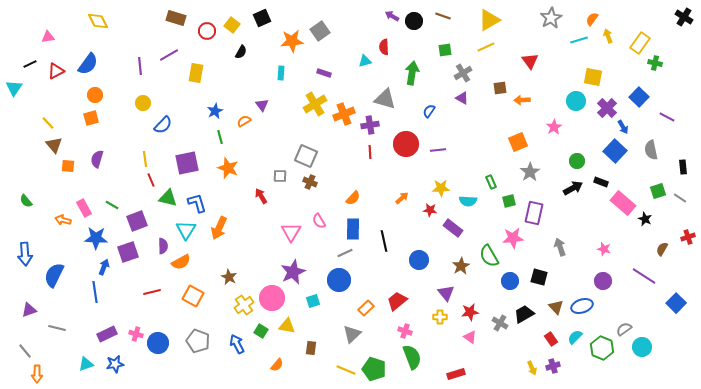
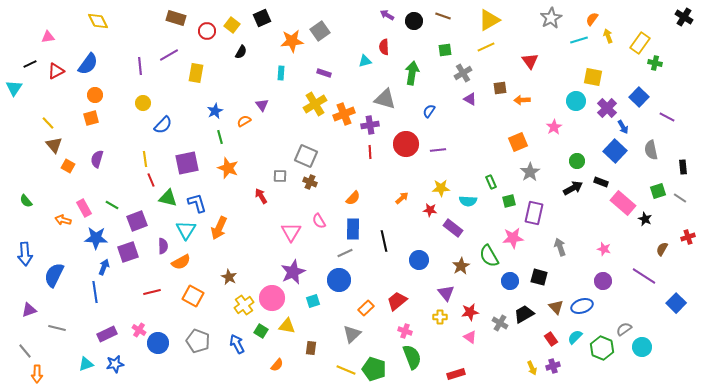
purple arrow at (392, 16): moved 5 px left, 1 px up
purple triangle at (462, 98): moved 8 px right, 1 px down
orange square at (68, 166): rotated 24 degrees clockwise
pink cross at (136, 334): moved 3 px right, 4 px up; rotated 16 degrees clockwise
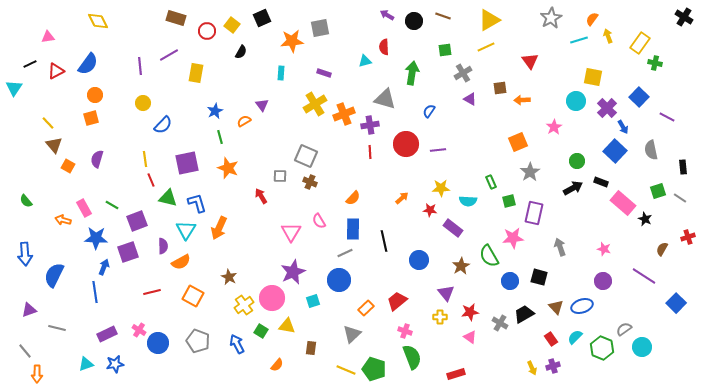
gray square at (320, 31): moved 3 px up; rotated 24 degrees clockwise
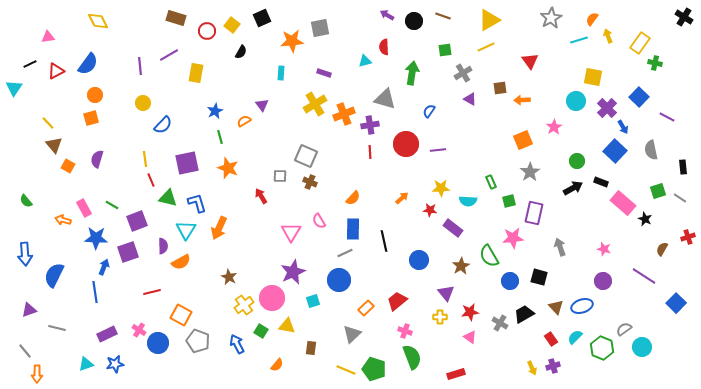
orange square at (518, 142): moved 5 px right, 2 px up
orange square at (193, 296): moved 12 px left, 19 px down
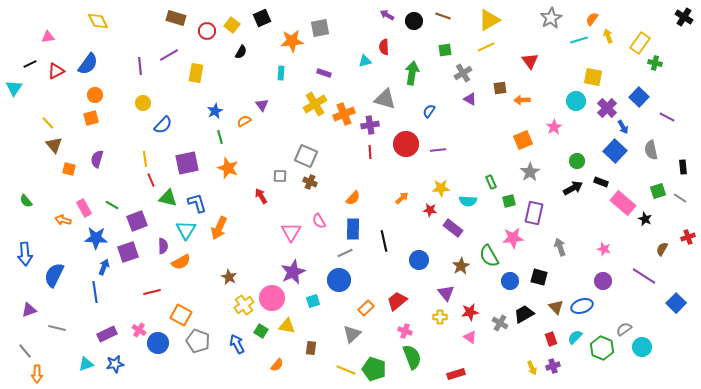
orange square at (68, 166): moved 1 px right, 3 px down; rotated 16 degrees counterclockwise
red rectangle at (551, 339): rotated 16 degrees clockwise
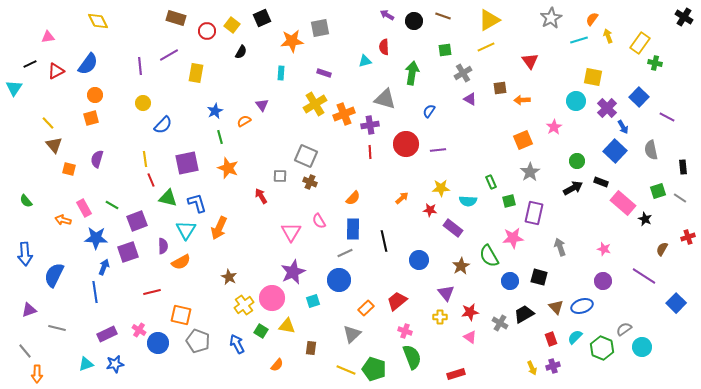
orange square at (181, 315): rotated 15 degrees counterclockwise
